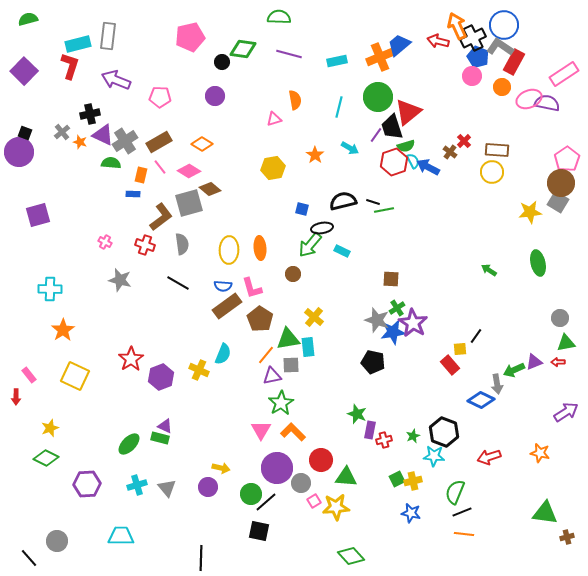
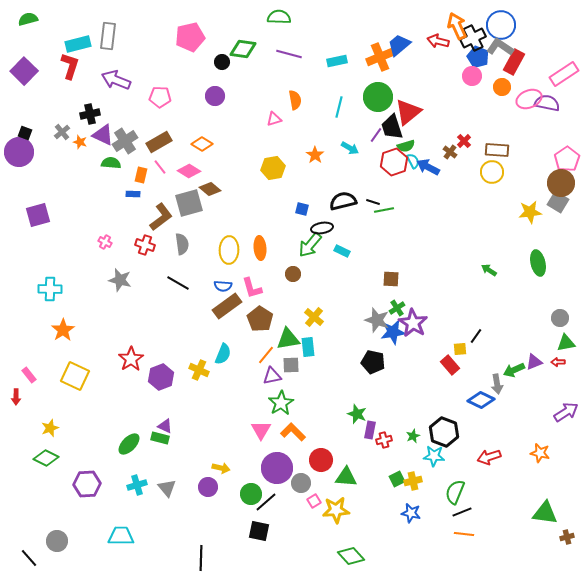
blue circle at (504, 25): moved 3 px left
yellow star at (336, 507): moved 3 px down
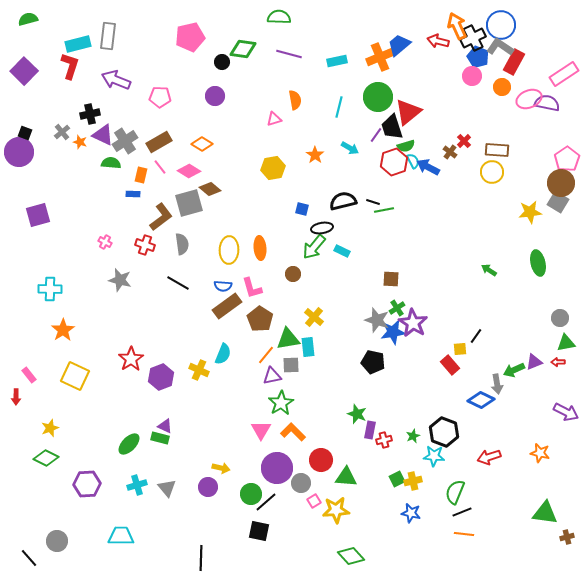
green arrow at (310, 245): moved 4 px right, 2 px down
purple arrow at (566, 412): rotated 60 degrees clockwise
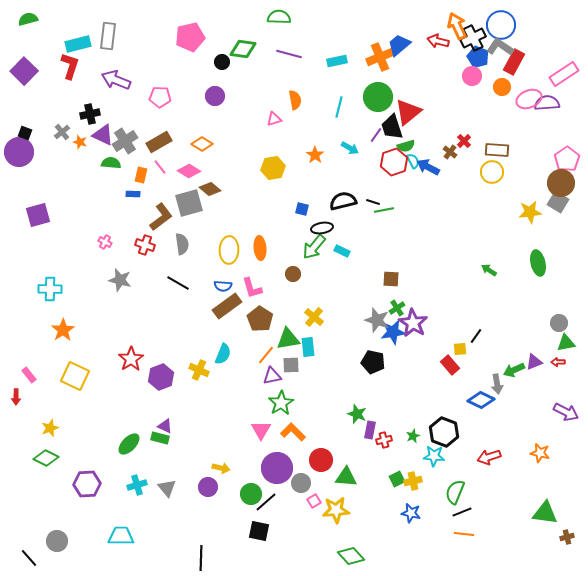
purple semicircle at (547, 103): rotated 15 degrees counterclockwise
gray circle at (560, 318): moved 1 px left, 5 px down
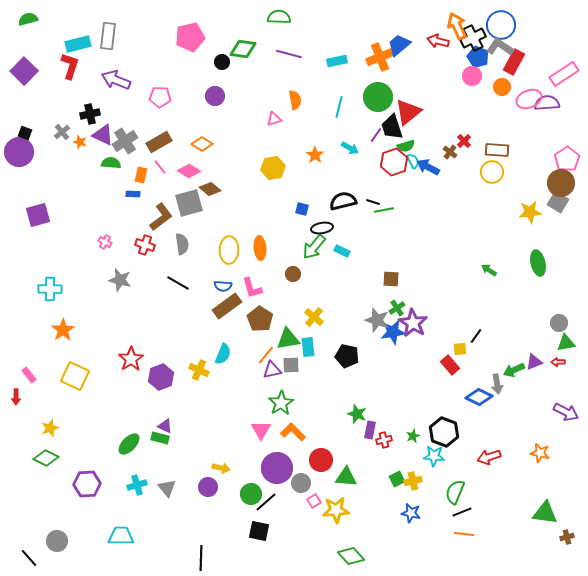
black pentagon at (373, 362): moved 26 px left, 6 px up
purple triangle at (272, 376): moved 6 px up
blue diamond at (481, 400): moved 2 px left, 3 px up
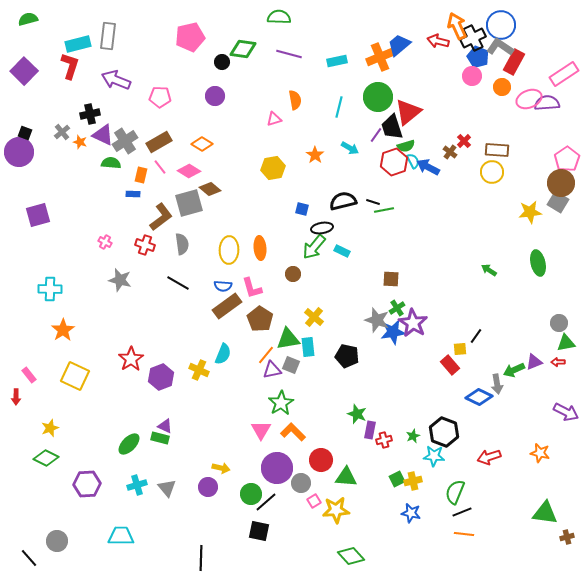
gray square at (291, 365): rotated 24 degrees clockwise
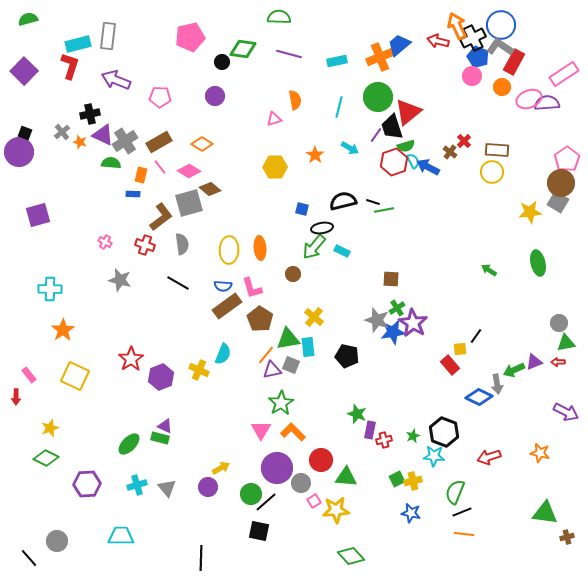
yellow hexagon at (273, 168): moved 2 px right, 1 px up; rotated 10 degrees clockwise
yellow arrow at (221, 468): rotated 42 degrees counterclockwise
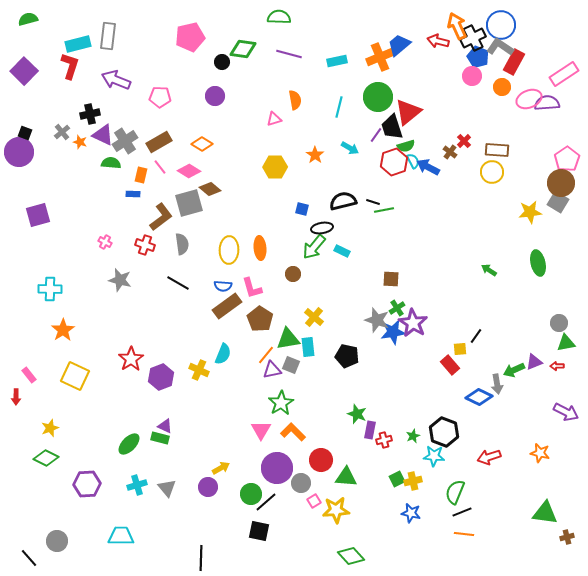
red arrow at (558, 362): moved 1 px left, 4 px down
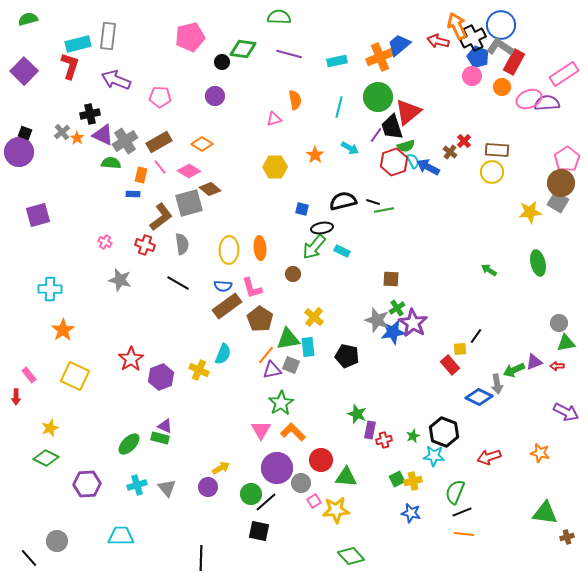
orange star at (80, 142): moved 3 px left, 4 px up; rotated 16 degrees clockwise
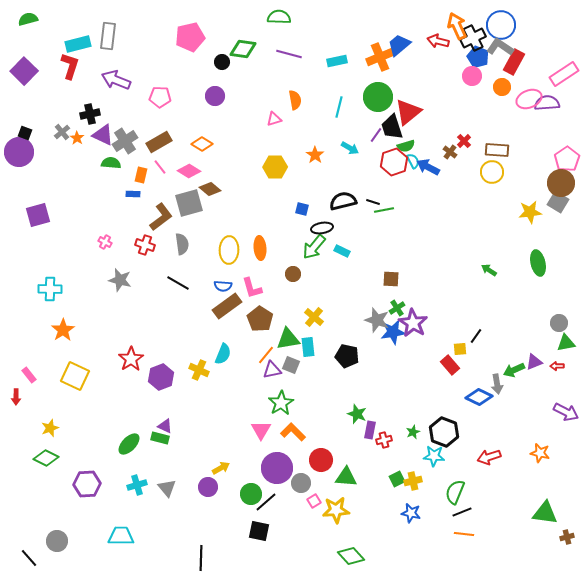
green star at (413, 436): moved 4 px up
